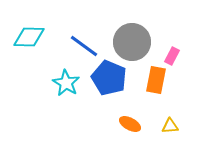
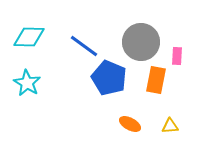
gray circle: moved 9 px right
pink rectangle: moved 5 px right; rotated 24 degrees counterclockwise
cyan star: moved 39 px left
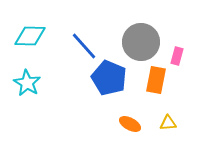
cyan diamond: moved 1 px right, 1 px up
blue line: rotated 12 degrees clockwise
pink rectangle: rotated 12 degrees clockwise
yellow triangle: moved 2 px left, 3 px up
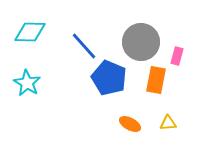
cyan diamond: moved 4 px up
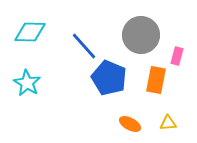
gray circle: moved 7 px up
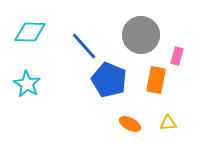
blue pentagon: moved 2 px down
cyan star: moved 1 px down
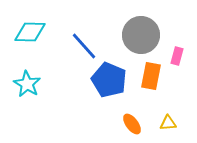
orange rectangle: moved 5 px left, 4 px up
orange ellipse: moved 2 px right; rotated 25 degrees clockwise
